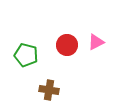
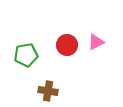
green pentagon: rotated 25 degrees counterclockwise
brown cross: moved 1 px left, 1 px down
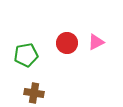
red circle: moved 2 px up
brown cross: moved 14 px left, 2 px down
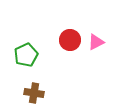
red circle: moved 3 px right, 3 px up
green pentagon: rotated 15 degrees counterclockwise
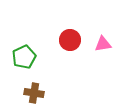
pink triangle: moved 7 px right, 2 px down; rotated 18 degrees clockwise
green pentagon: moved 2 px left, 2 px down
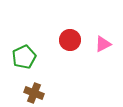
pink triangle: rotated 18 degrees counterclockwise
brown cross: rotated 12 degrees clockwise
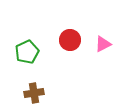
green pentagon: moved 3 px right, 5 px up
brown cross: rotated 30 degrees counterclockwise
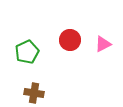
brown cross: rotated 18 degrees clockwise
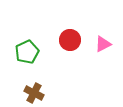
brown cross: rotated 18 degrees clockwise
